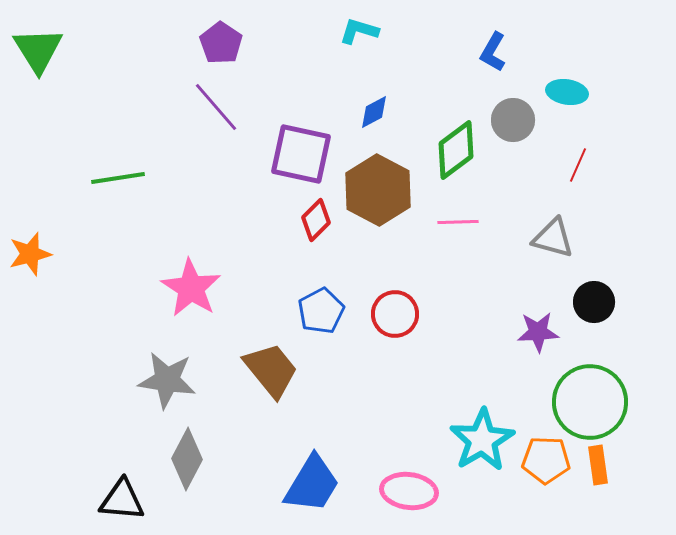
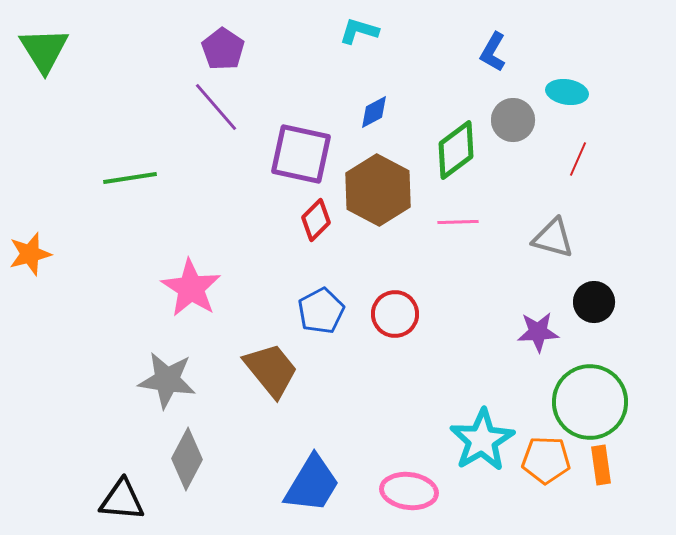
purple pentagon: moved 2 px right, 6 px down
green triangle: moved 6 px right
red line: moved 6 px up
green line: moved 12 px right
orange rectangle: moved 3 px right
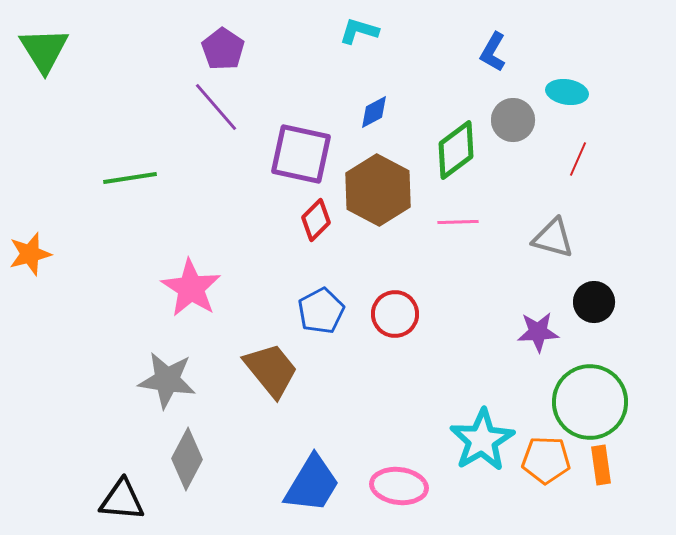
pink ellipse: moved 10 px left, 5 px up
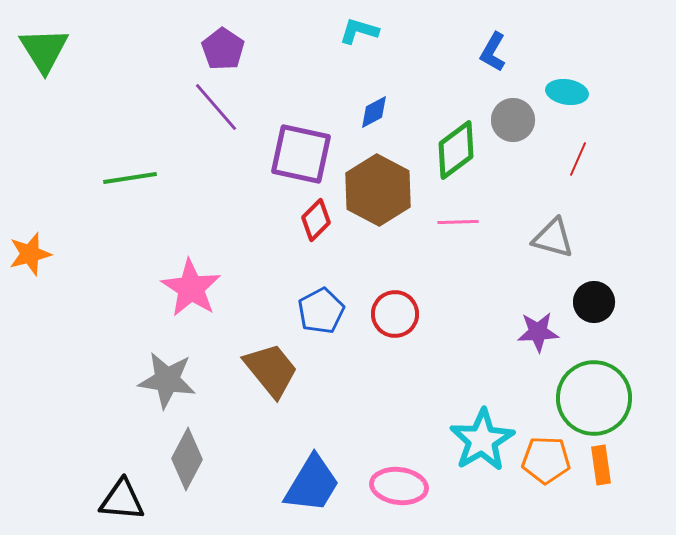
green circle: moved 4 px right, 4 px up
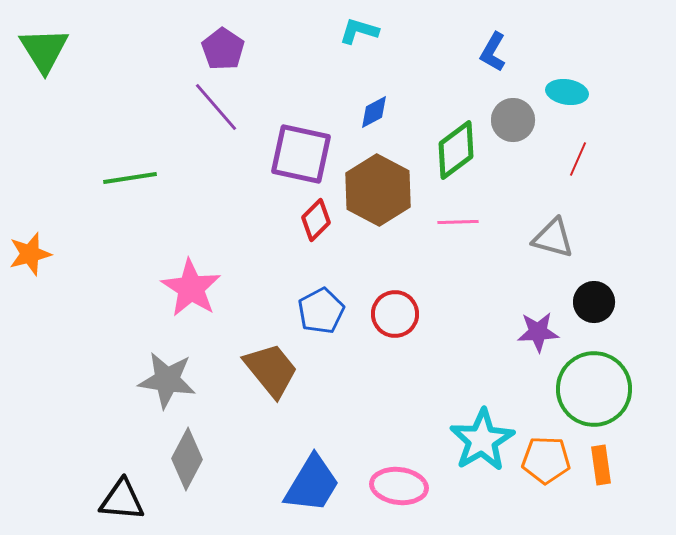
green circle: moved 9 px up
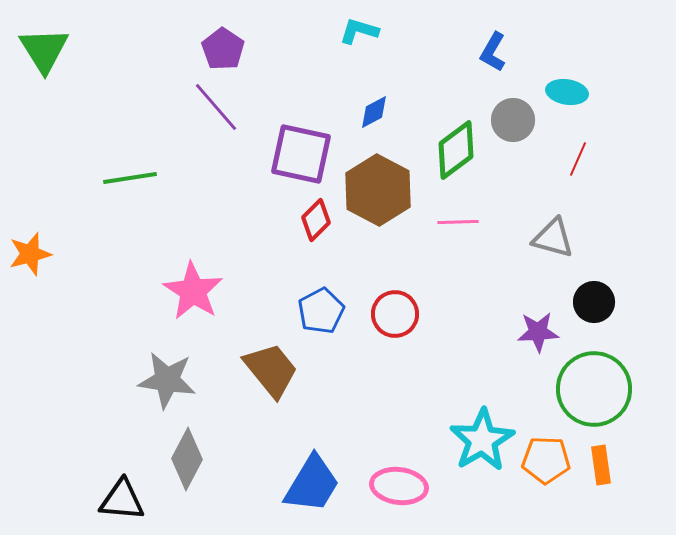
pink star: moved 2 px right, 3 px down
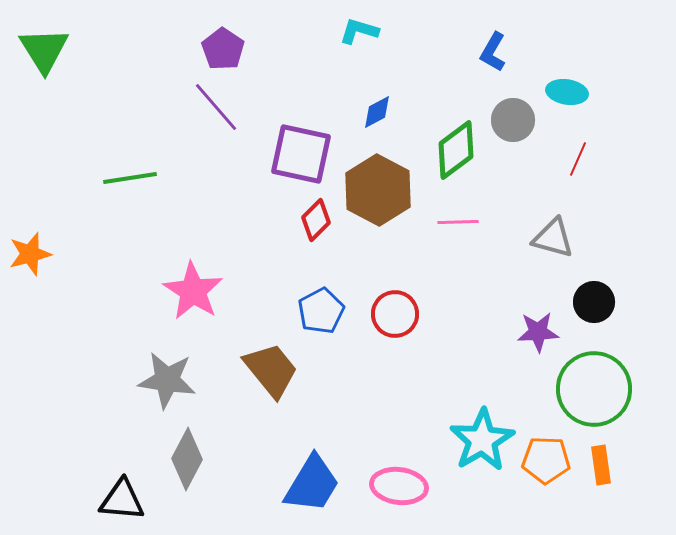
blue diamond: moved 3 px right
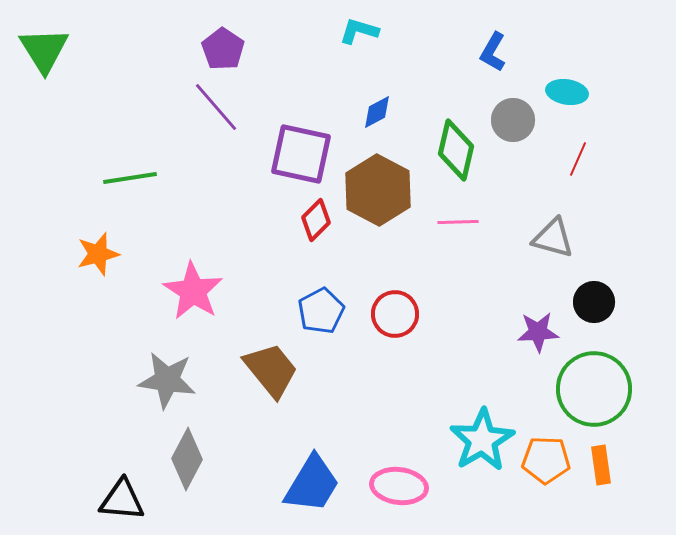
green diamond: rotated 40 degrees counterclockwise
orange star: moved 68 px right
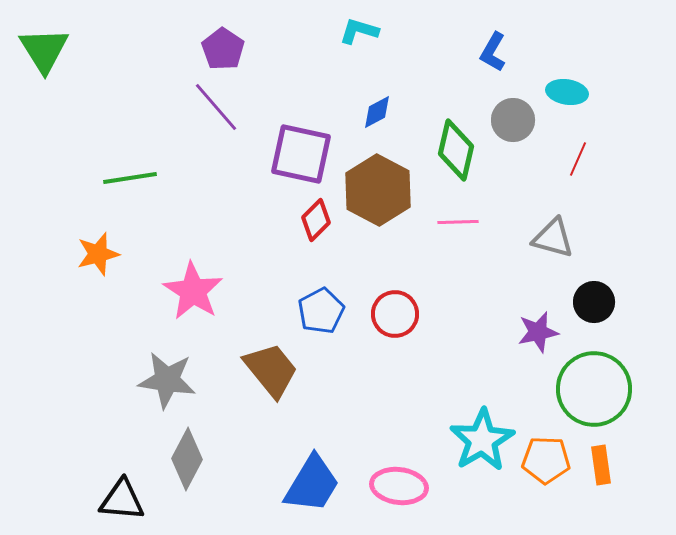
purple star: rotated 9 degrees counterclockwise
